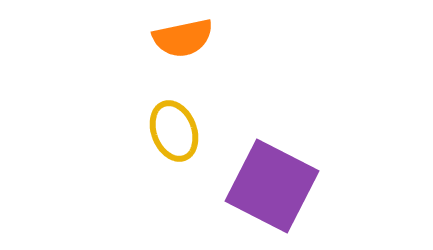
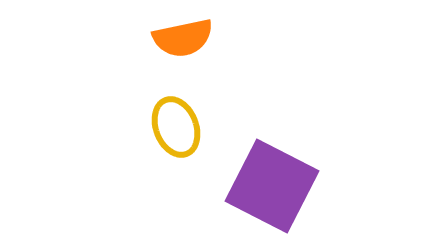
yellow ellipse: moved 2 px right, 4 px up
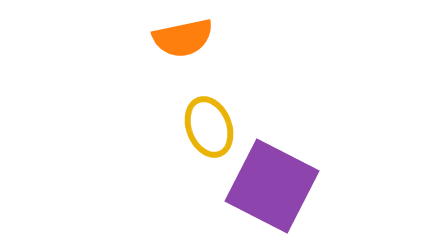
yellow ellipse: moved 33 px right
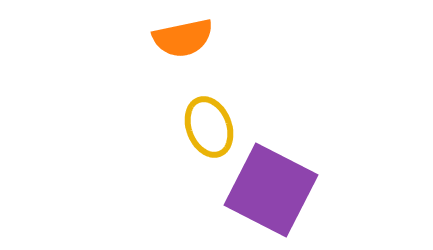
purple square: moved 1 px left, 4 px down
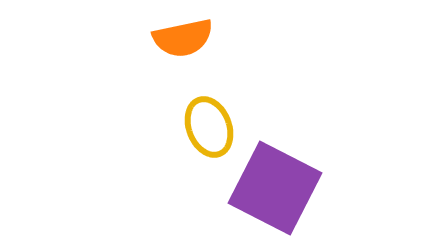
purple square: moved 4 px right, 2 px up
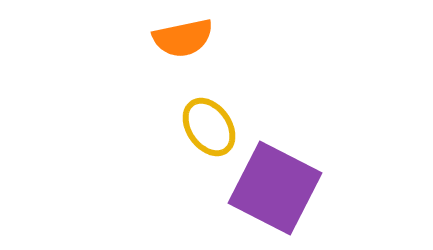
yellow ellipse: rotated 14 degrees counterclockwise
